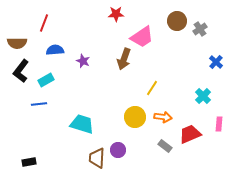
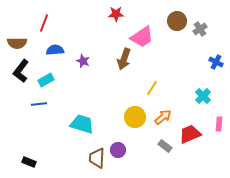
blue cross: rotated 16 degrees counterclockwise
orange arrow: rotated 48 degrees counterclockwise
black rectangle: rotated 32 degrees clockwise
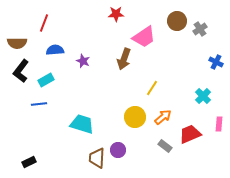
pink trapezoid: moved 2 px right
black rectangle: rotated 48 degrees counterclockwise
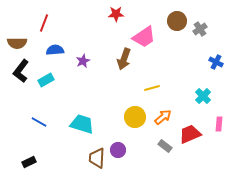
purple star: rotated 24 degrees clockwise
yellow line: rotated 42 degrees clockwise
blue line: moved 18 px down; rotated 35 degrees clockwise
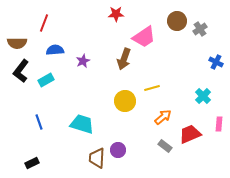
yellow circle: moved 10 px left, 16 px up
blue line: rotated 42 degrees clockwise
black rectangle: moved 3 px right, 1 px down
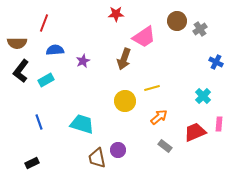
orange arrow: moved 4 px left
red trapezoid: moved 5 px right, 2 px up
brown trapezoid: rotated 15 degrees counterclockwise
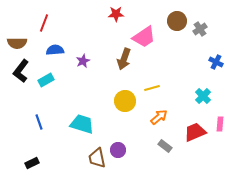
pink rectangle: moved 1 px right
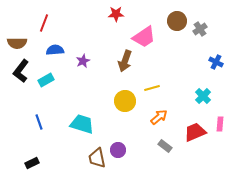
brown arrow: moved 1 px right, 2 px down
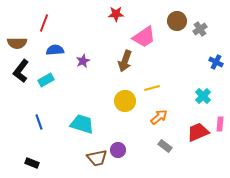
red trapezoid: moved 3 px right
brown trapezoid: rotated 90 degrees counterclockwise
black rectangle: rotated 48 degrees clockwise
